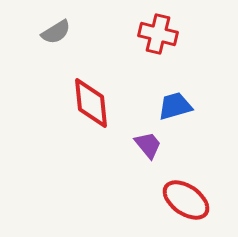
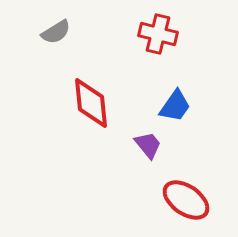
blue trapezoid: rotated 141 degrees clockwise
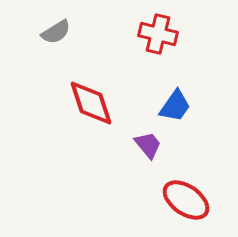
red diamond: rotated 12 degrees counterclockwise
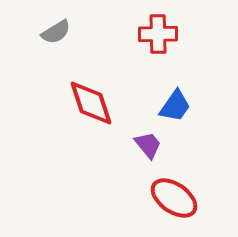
red cross: rotated 15 degrees counterclockwise
red ellipse: moved 12 px left, 2 px up
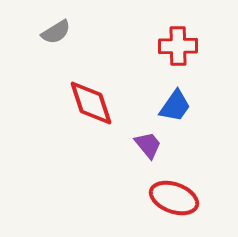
red cross: moved 20 px right, 12 px down
red ellipse: rotated 15 degrees counterclockwise
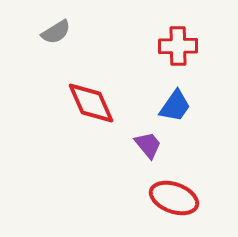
red diamond: rotated 6 degrees counterclockwise
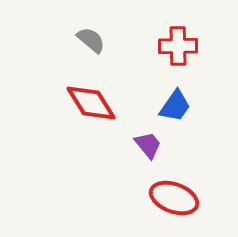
gray semicircle: moved 35 px right, 8 px down; rotated 108 degrees counterclockwise
red diamond: rotated 8 degrees counterclockwise
